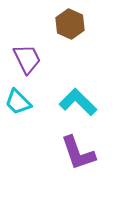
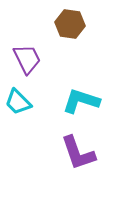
brown hexagon: rotated 16 degrees counterclockwise
cyan L-shape: moved 3 px right, 1 px up; rotated 27 degrees counterclockwise
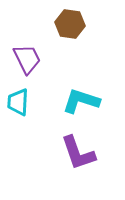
cyan trapezoid: rotated 48 degrees clockwise
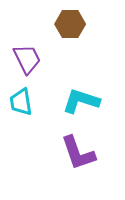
brown hexagon: rotated 8 degrees counterclockwise
cyan trapezoid: moved 3 px right; rotated 12 degrees counterclockwise
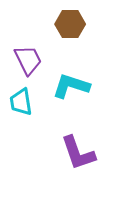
purple trapezoid: moved 1 px right, 1 px down
cyan L-shape: moved 10 px left, 15 px up
